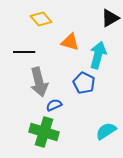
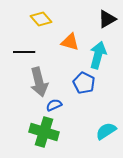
black triangle: moved 3 px left, 1 px down
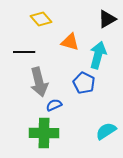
green cross: moved 1 px down; rotated 16 degrees counterclockwise
